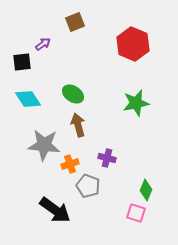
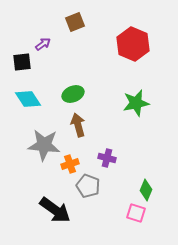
green ellipse: rotated 55 degrees counterclockwise
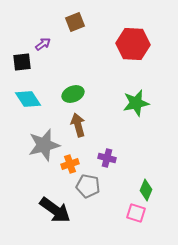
red hexagon: rotated 20 degrees counterclockwise
gray star: rotated 20 degrees counterclockwise
gray pentagon: rotated 10 degrees counterclockwise
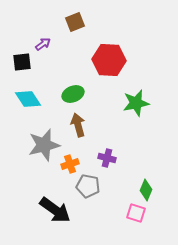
red hexagon: moved 24 px left, 16 px down
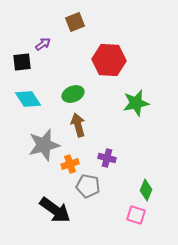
pink square: moved 2 px down
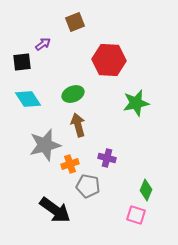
gray star: moved 1 px right
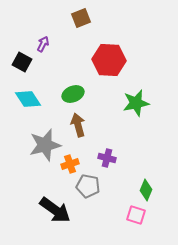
brown square: moved 6 px right, 4 px up
purple arrow: rotated 28 degrees counterclockwise
black square: rotated 36 degrees clockwise
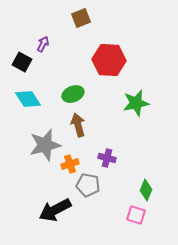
gray pentagon: moved 1 px up
black arrow: rotated 116 degrees clockwise
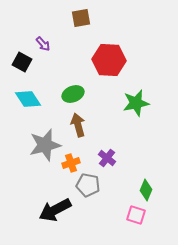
brown square: rotated 12 degrees clockwise
purple arrow: rotated 112 degrees clockwise
purple cross: rotated 24 degrees clockwise
orange cross: moved 1 px right, 1 px up
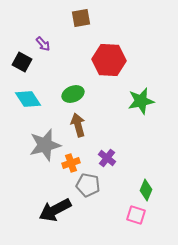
green star: moved 5 px right, 2 px up
